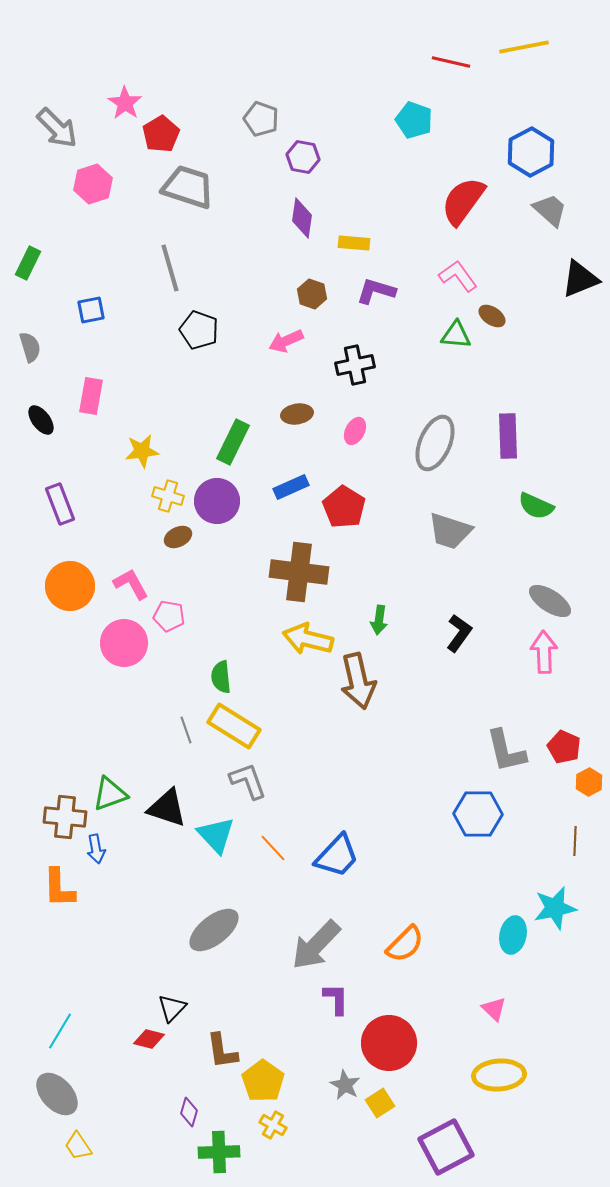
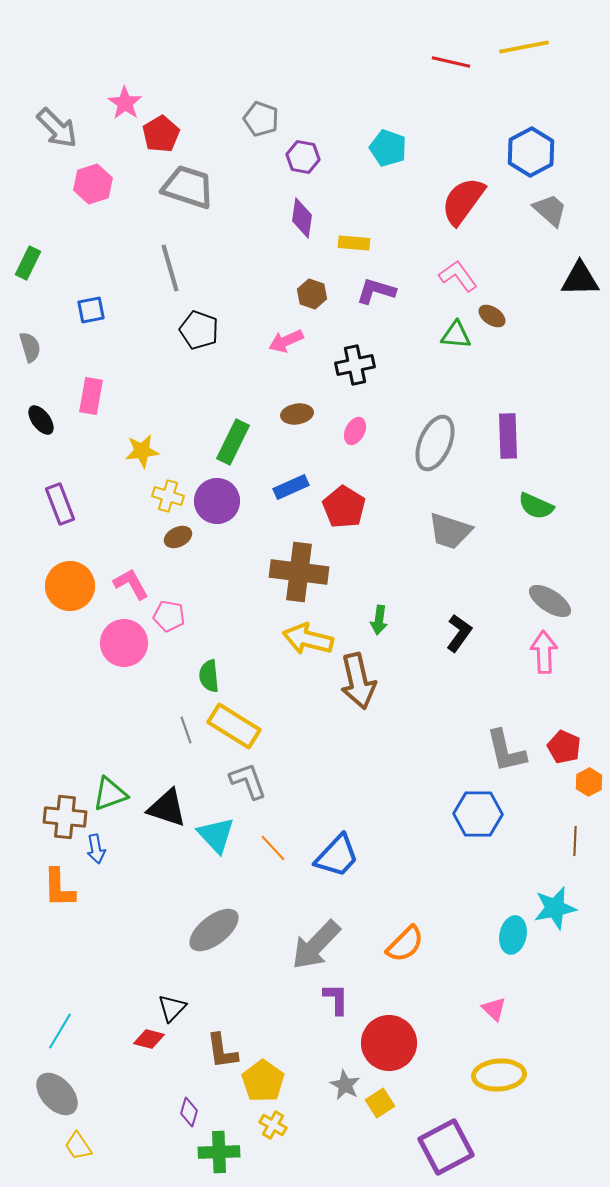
cyan pentagon at (414, 120): moved 26 px left, 28 px down
black triangle at (580, 279): rotated 21 degrees clockwise
green semicircle at (221, 677): moved 12 px left, 1 px up
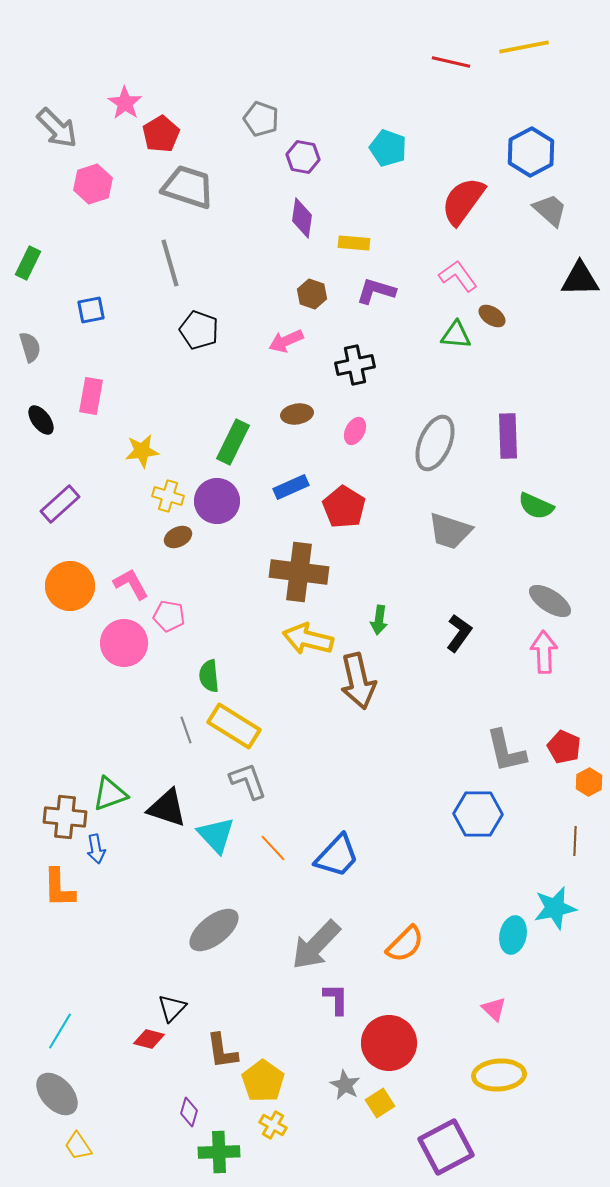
gray line at (170, 268): moved 5 px up
purple rectangle at (60, 504): rotated 69 degrees clockwise
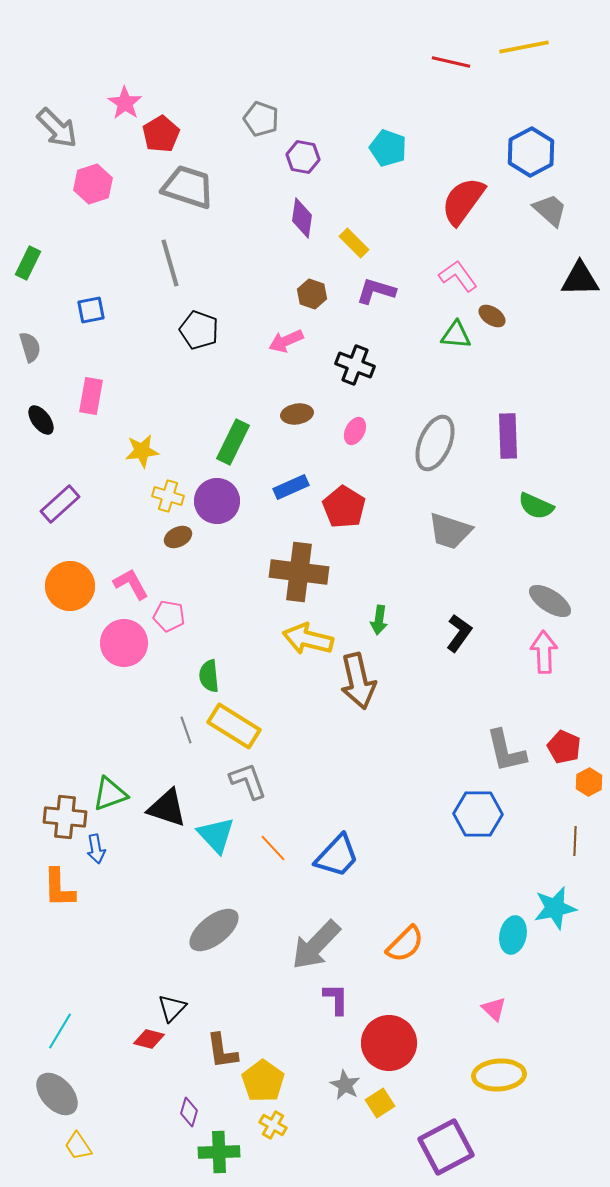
yellow rectangle at (354, 243): rotated 40 degrees clockwise
black cross at (355, 365): rotated 33 degrees clockwise
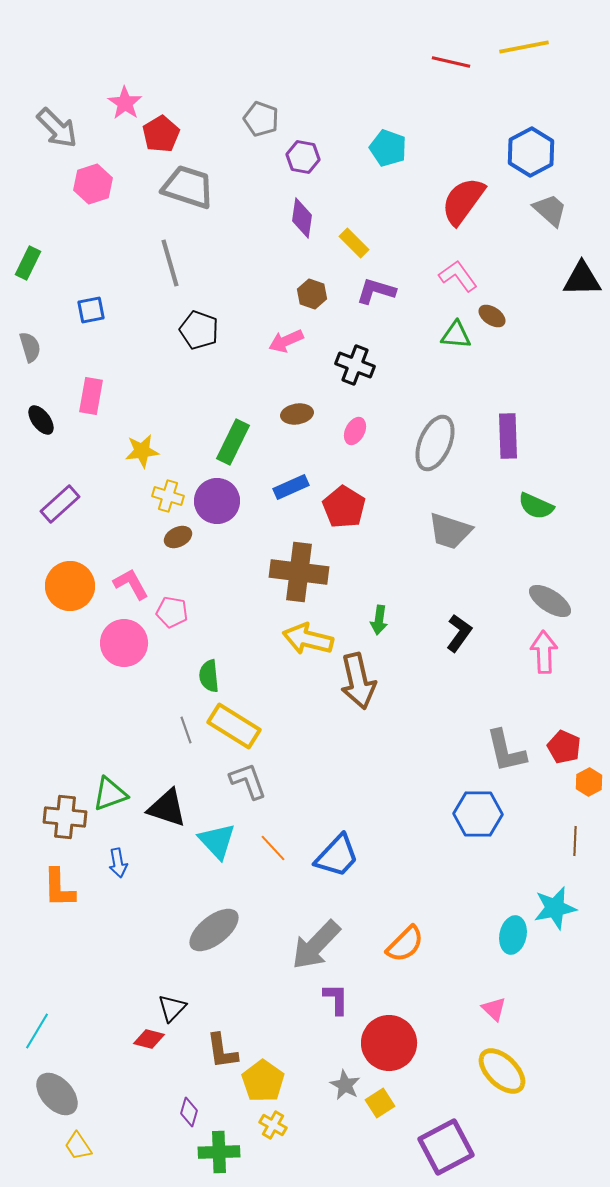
black triangle at (580, 279): moved 2 px right
pink pentagon at (169, 616): moved 3 px right, 4 px up
cyan triangle at (216, 835): moved 1 px right, 6 px down
blue arrow at (96, 849): moved 22 px right, 14 px down
cyan line at (60, 1031): moved 23 px left
yellow ellipse at (499, 1075): moved 3 px right, 4 px up; rotated 48 degrees clockwise
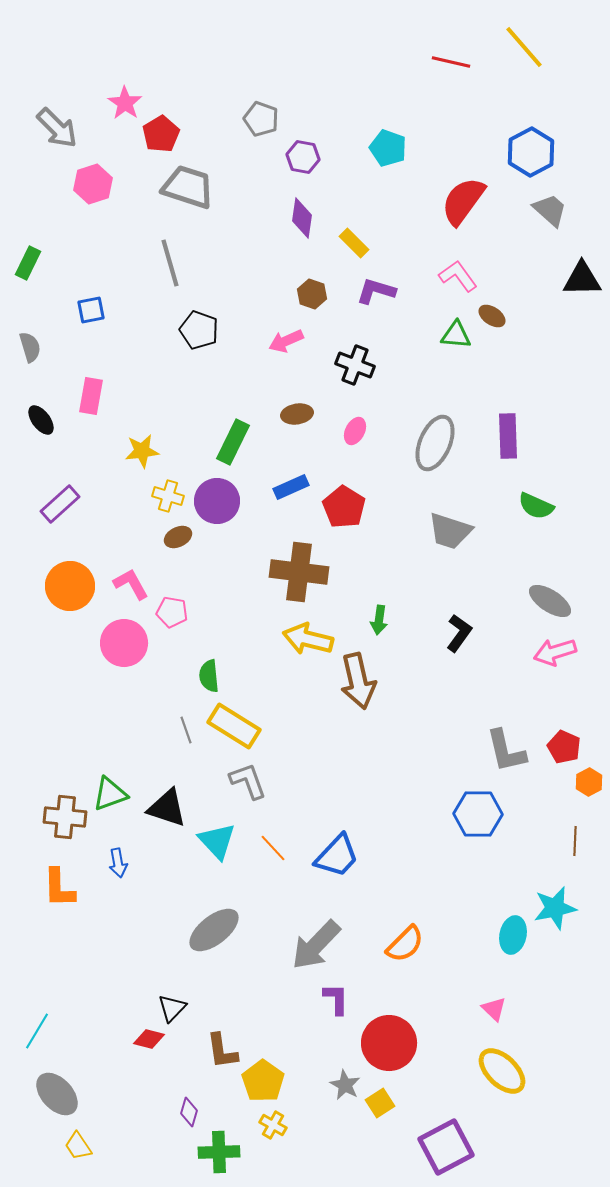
yellow line at (524, 47): rotated 60 degrees clockwise
pink arrow at (544, 652): moved 11 px right; rotated 105 degrees counterclockwise
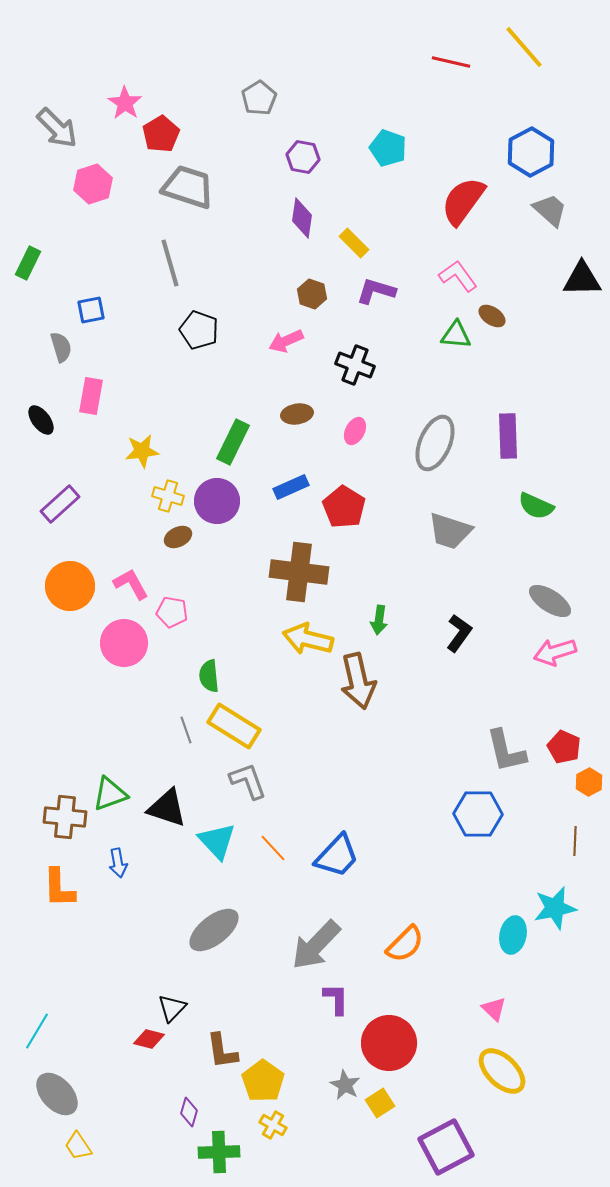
gray pentagon at (261, 119): moved 2 px left, 21 px up; rotated 20 degrees clockwise
gray semicircle at (30, 347): moved 31 px right
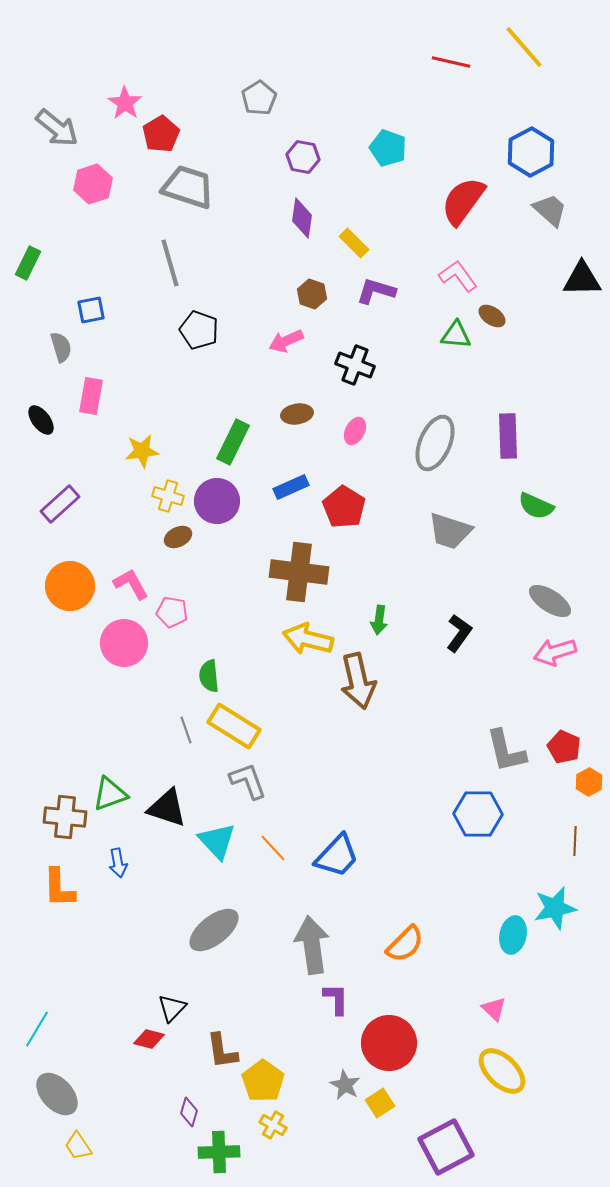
gray arrow at (57, 128): rotated 6 degrees counterclockwise
gray arrow at (316, 945): moved 4 px left; rotated 128 degrees clockwise
cyan line at (37, 1031): moved 2 px up
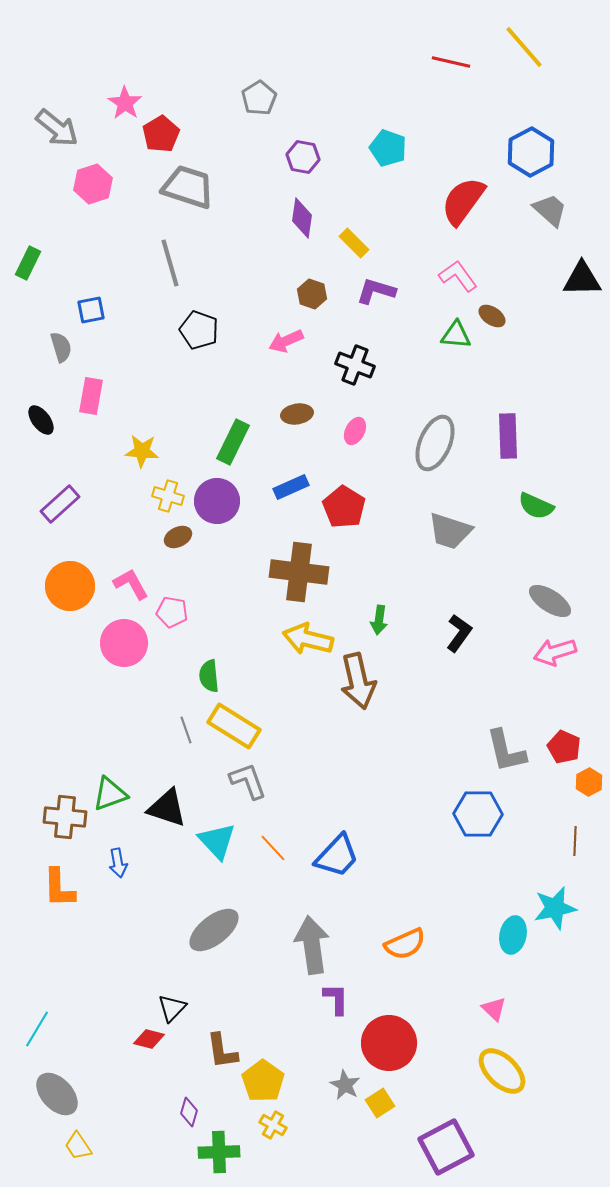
yellow star at (142, 451): rotated 12 degrees clockwise
orange semicircle at (405, 944): rotated 21 degrees clockwise
